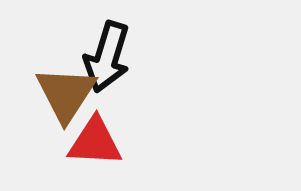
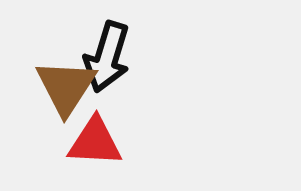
brown triangle: moved 7 px up
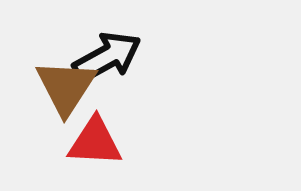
black arrow: rotated 136 degrees counterclockwise
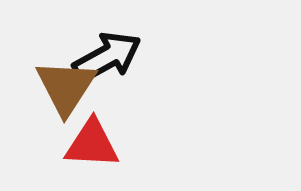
red triangle: moved 3 px left, 2 px down
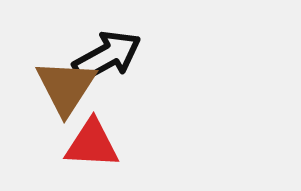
black arrow: moved 1 px up
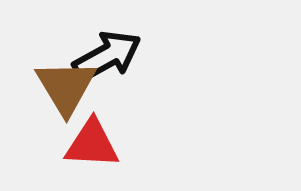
brown triangle: rotated 4 degrees counterclockwise
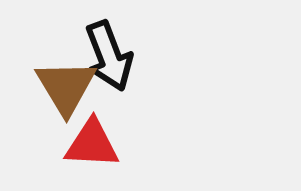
black arrow: moved 2 px right; rotated 98 degrees clockwise
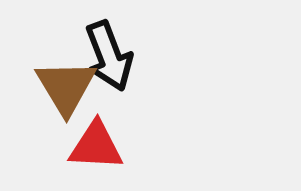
red triangle: moved 4 px right, 2 px down
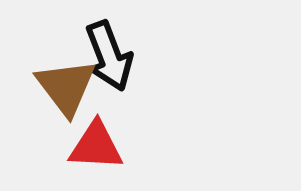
brown triangle: rotated 6 degrees counterclockwise
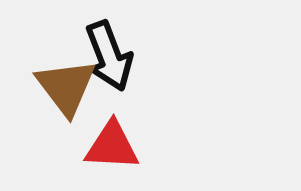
red triangle: moved 16 px right
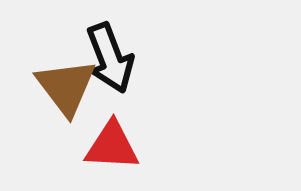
black arrow: moved 1 px right, 2 px down
